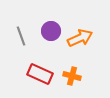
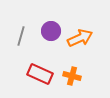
gray line: rotated 36 degrees clockwise
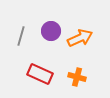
orange cross: moved 5 px right, 1 px down
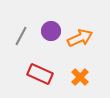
gray line: rotated 12 degrees clockwise
orange cross: moved 3 px right; rotated 30 degrees clockwise
